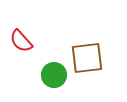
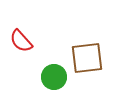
green circle: moved 2 px down
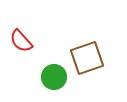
brown square: rotated 12 degrees counterclockwise
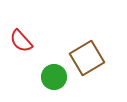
brown square: rotated 12 degrees counterclockwise
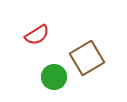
red semicircle: moved 16 px right, 6 px up; rotated 80 degrees counterclockwise
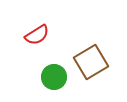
brown square: moved 4 px right, 4 px down
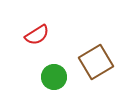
brown square: moved 5 px right
